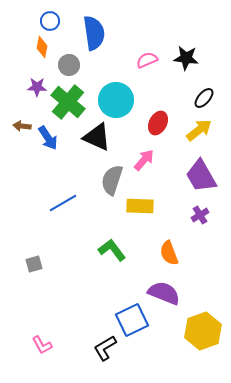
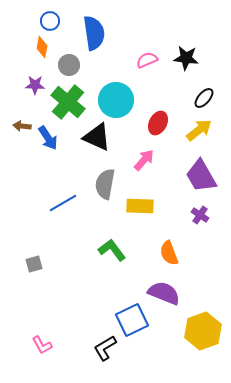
purple star: moved 2 px left, 2 px up
gray semicircle: moved 7 px left, 4 px down; rotated 8 degrees counterclockwise
purple cross: rotated 24 degrees counterclockwise
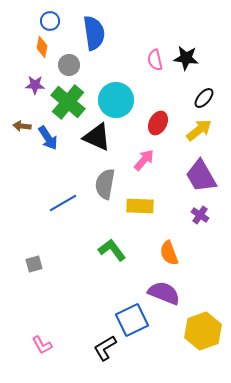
pink semicircle: moved 8 px right; rotated 80 degrees counterclockwise
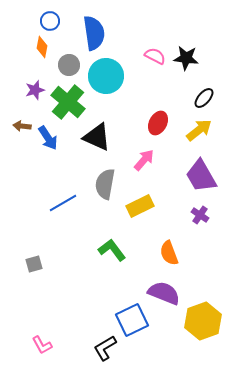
pink semicircle: moved 4 px up; rotated 130 degrees clockwise
purple star: moved 5 px down; rotated 18 degrees counterclockwise
cyan circle: moved 10 px left, 24 px up
yellow rectangle: rotated 28 degrees counterclockwise
yellow hexagon: moved 10 px up
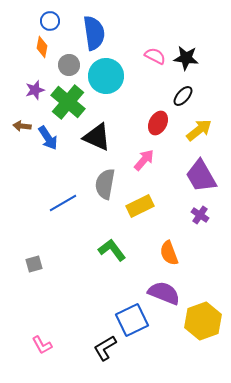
black ellipse: moved 21 px left, 2 px up
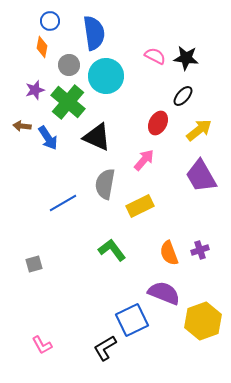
purple cross: moved 35 px down; rotated 36 degrees clockwise
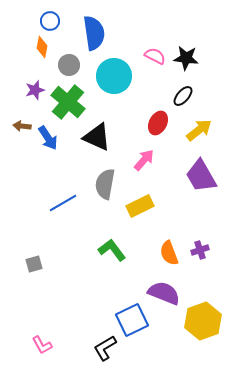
cyan circle: moved 8 px right
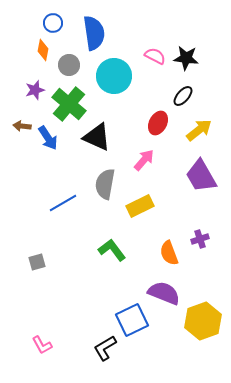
blue circle: moved 3 px right, 2 px down
orange diamond: moved 1 px right, 3 px down
green cross: moved 1 px right, 2 px down
purple cross: moved 11 px up
gray square: moved 3 px right, 2 px up
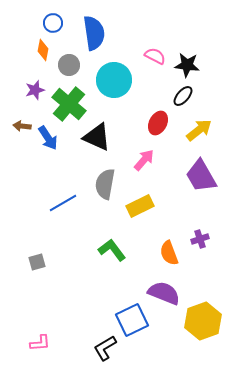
black star: moved 1 px right, 7 px down
cyan circle: moved 4 px down
pink L-shape: moved 2 px left, 2 px up; rotated 65 degrees counterclockwise
